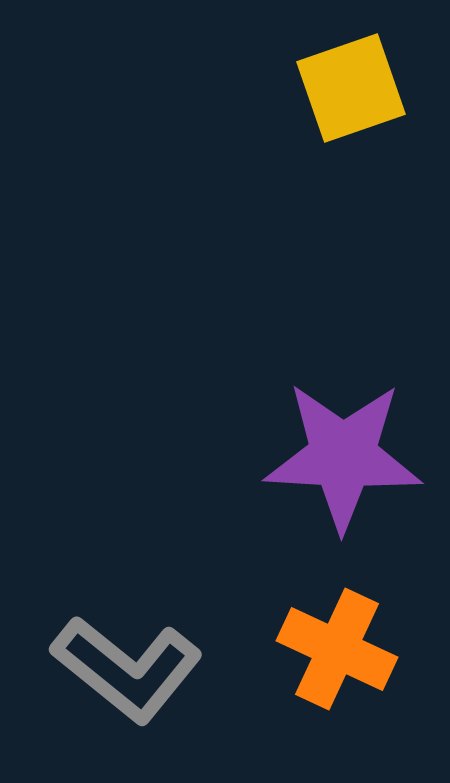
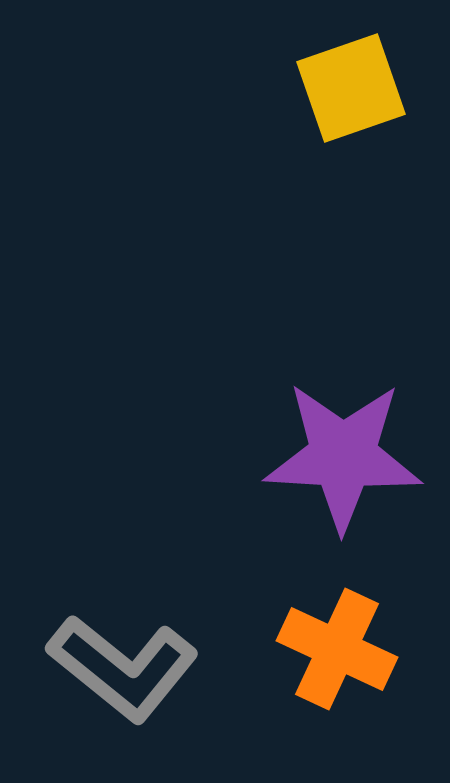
gray L-shape: moved 4 px left, 1 px up
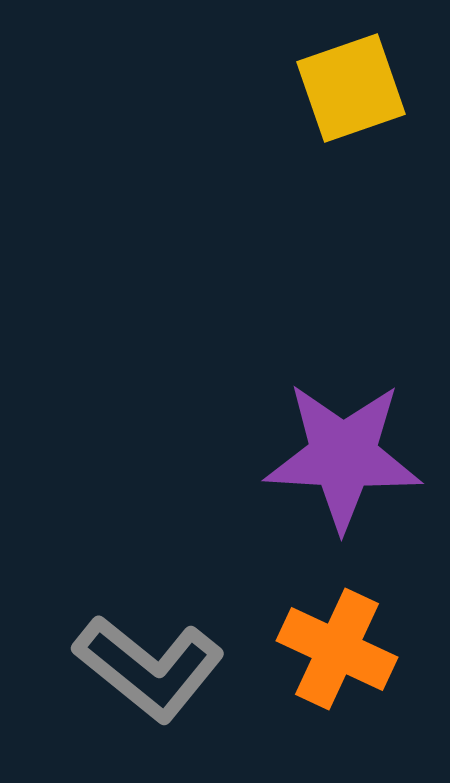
gray L-shape: moved 26 px right
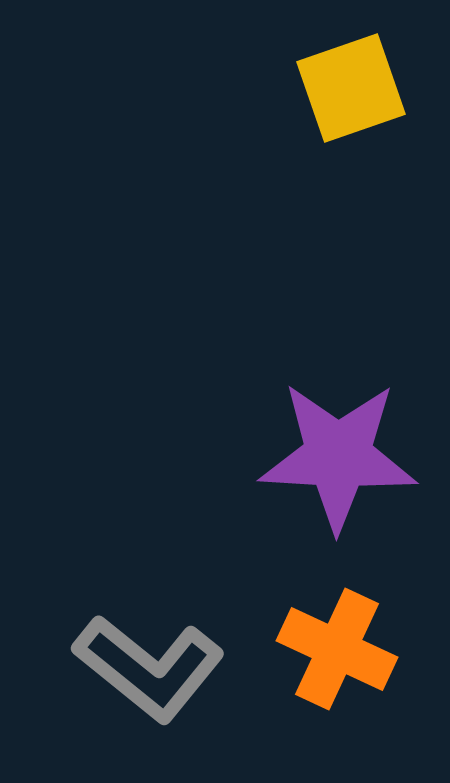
purple star: moved 5 px left
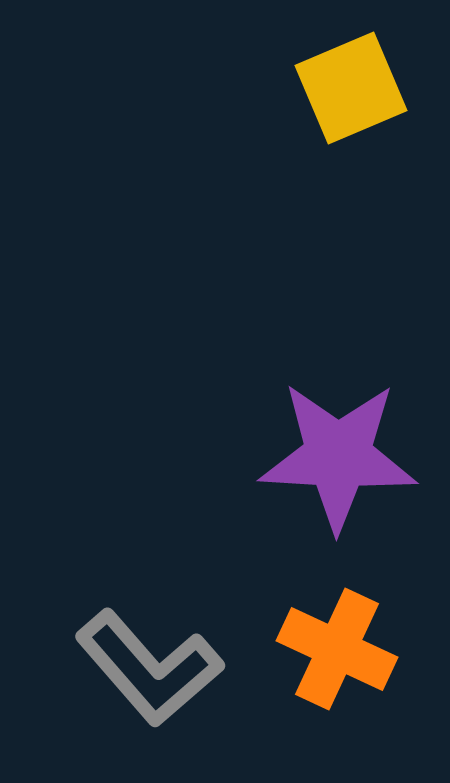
yellow square: rotated 4 degrees counterclockwise
gray L-shape: rotated 10 degrees clockwise
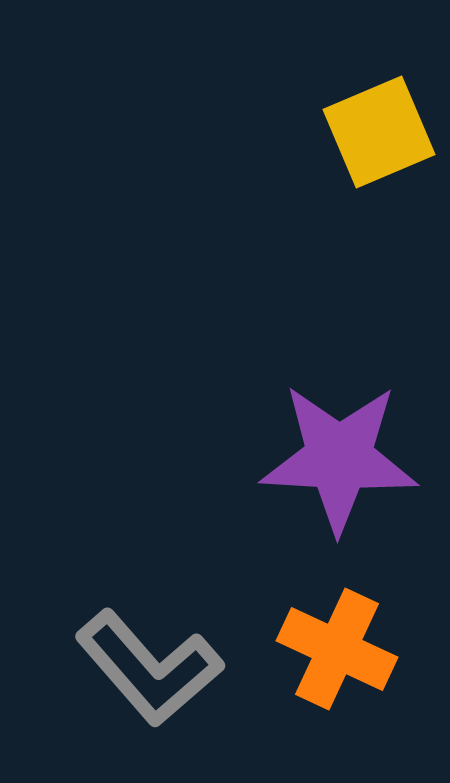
yellow square: moved 28 px right, 44 px down
purple star: moved 1 px right, 2 px down
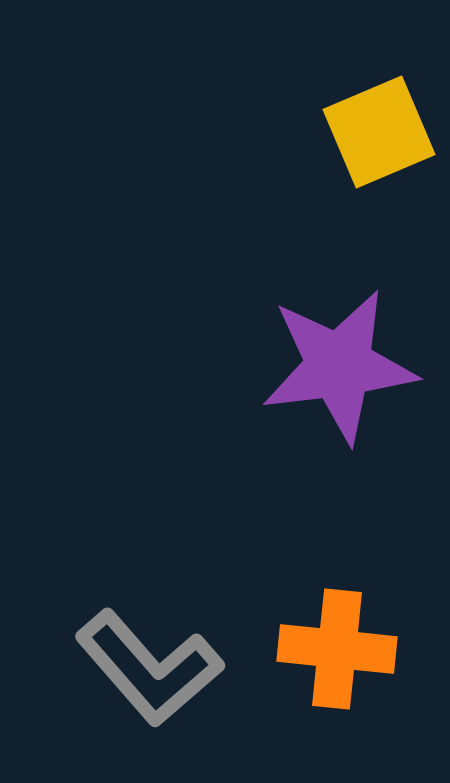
purple star: moved 92 px up; rotated 10 degrees counterclockwise
orange cross: rotated 19 degrees counterclockwise
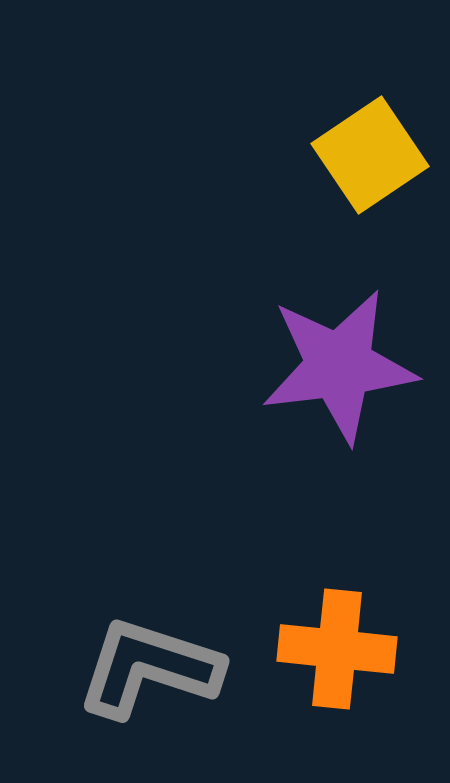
yellow square: moved 9 px left, 23 px down; rotated 11 degrees counterclockwise
gray L-shape: rotated 149 degrees clockwise
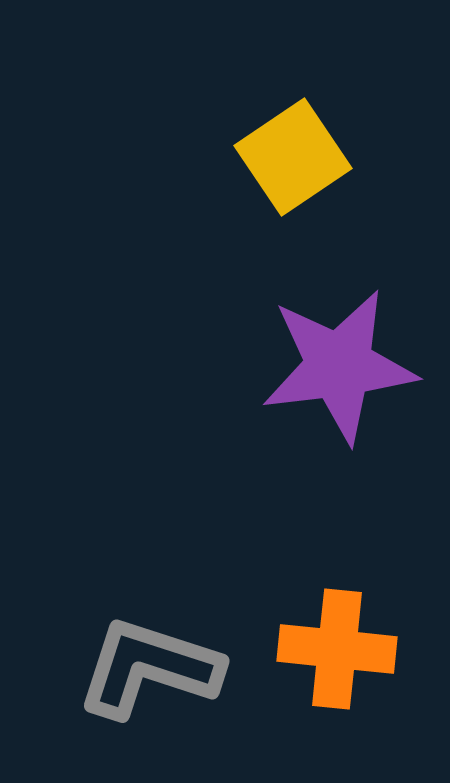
yellow square: moved 77 px left, 2 px down
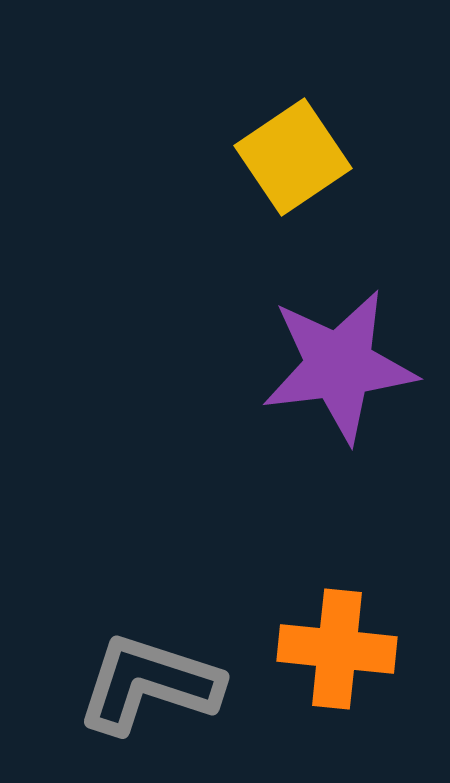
gray L-shape: moved 16 px down
